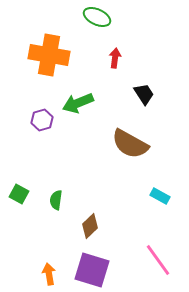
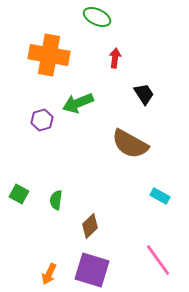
orange arrow: rotated 145 degrees counterclockwise
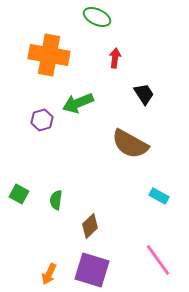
cyan rectangle: moved 1 px left
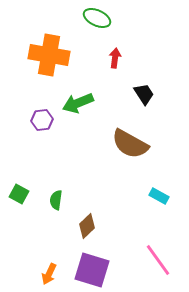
green ellipse: moved 1 px down
purple hexagon: rotated 10 degrees clockwise
brown diamond: moved 3 px left
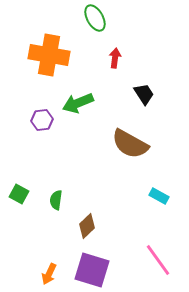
green ellipse: moved 2 px left; rotated 36 degrees clockwise
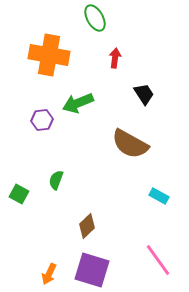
green semicircle: moved 20 px up; rotated 12 degrees clockwise
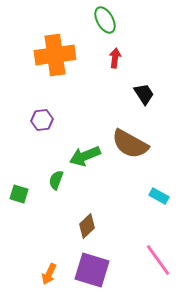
green ellipse: moved 10 px right, 2 px down
orange cross: moved 6 px right; rotated 18 degrees counterclockwise
green arrow: moved 7 px right, 53 px down
green square: rotated 12 degrees counterclockwise
